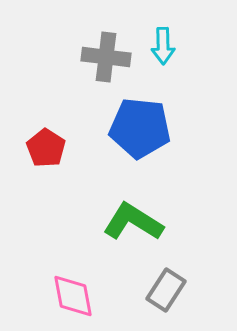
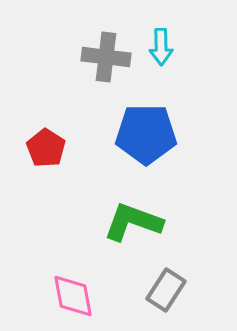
cyan arrow: moved 2 px left, 1 px down
blue pentagon: moved 6 px right, 6 px down; rotated 6 degrees counterclockwise
green L-shape: rotated 12 degrees counterclockwise
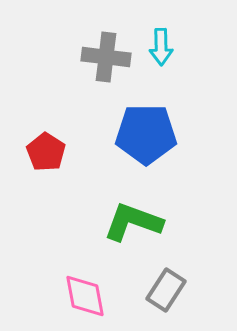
red pentagon: moved 4 px down
pink diamond: moved 12 px right
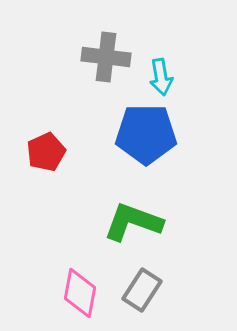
cyan arrow: moved 30 px down; rotated 9 degrees counterclockwise
red pentagon: rotated 15 degrees clockwise
gray rectangle: moved 24 px left
pink diamond: moved 5 px left, 3 px up; rotated 21 degrees clockwise
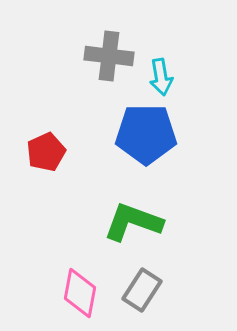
gray cross: moved 3 px right, 1 px up
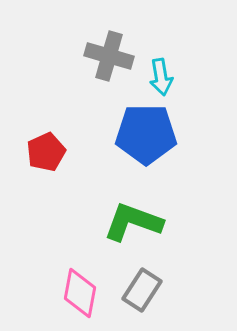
gray cross: rotated 9 degrees clockwise
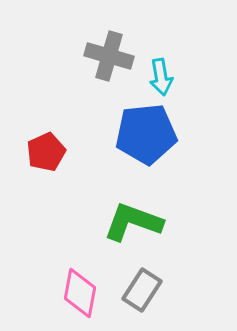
blue pentagon: rotated 6 degrees counterclockwise
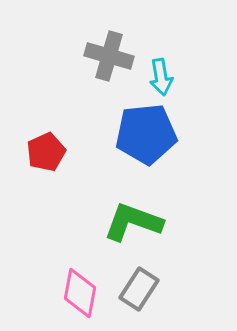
gray rectangle: moved 3 px left, 1 px up
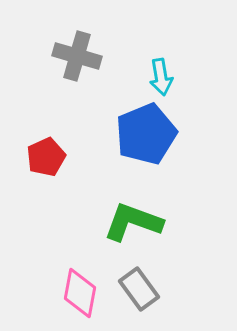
gray cross: moved 32 px left
blue pentagon: rotated 16 degrees counterclockwise
red pentagon: moved 5 px down
gray rectangle: rotated 69 degrees counterclockwise
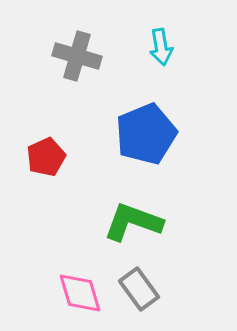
cyan arrow: moved 30 px up
pink diamond: rotated 27 degrees counterclockwise
